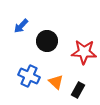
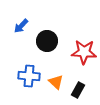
blue cross: rotated 20 degrees counterclockwise
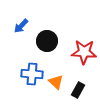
blue cross: moved 3 px right, 2 px up
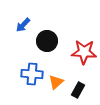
blue arrow: moved 2 px right, 1 px up
orange triangle: rotated 35 degrees clockwise
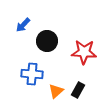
orange triangle: moved 9 px down
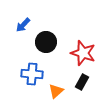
black circle: moved 1 px left, 1 px down
red star: moved 1 px left, 1 px down; rotated 15 degrees clockwise
black rectangle: moved 4 px right, 8 px up
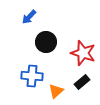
blue arrow: moved 6 px right, 8 px up
blue cross: moved 2 px down
black rectangle: rotated 21 degrees clockwise
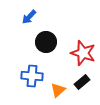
orange triangle: moved 2 px right, 1 px up
